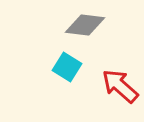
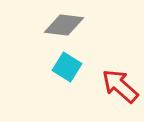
gray diamond: moved 21 px left
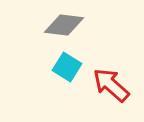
red arrow: moved 9 px left, 1 px up
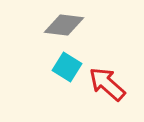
red arrow: moved 4 px left, 1 px up
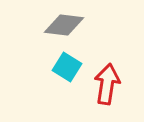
red arrow: rotated 57 degrees clockwise
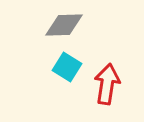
gray diamond: rotated 9 degrees counterclockwise
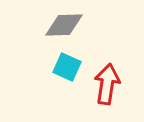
cyan square: rotated 8 degrees counterclockwise
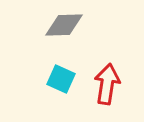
cyan square: moved 6 px left, 12 px down
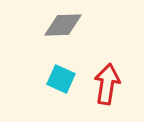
gray diamond: moved 1 px left
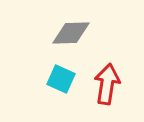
gray diamond: moved 8 px right, 8 px down
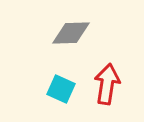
cyan square: moved 10 px down
